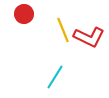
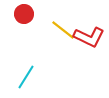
yellow line: rotated 30 degrees counterclockwise
cyan line: moved 29 px left
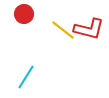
red L-shape: moved 8 px up; rotated 12 degrees counterclockwise
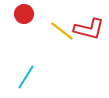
yellow line: moved 1 px left, 1 px down
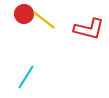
yellow line: moved 18 px left, 11 px up
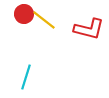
cyan line: rotated 15 degrees counterclockwise
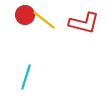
red circle: moved 1 px right, 1 px down
red L-shape: moved 5 px left, 6 px up
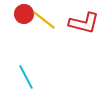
red circle: moved 1 px left, 1 px up
cyan line: rotated 45 degrees counterclockwise
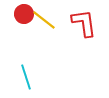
red L-shape: rotated 112 degrees counterclockwise
cyan line: rotated 10 degrees clockwise
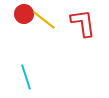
red L-shape: moved 1 px left
